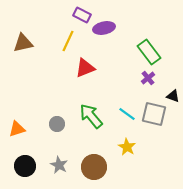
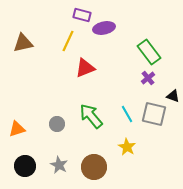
purple rectangle: rotated 12 degrees counterclockwise
cyan line: rotated 24 degrees clockwise
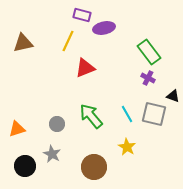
purple cross: rotated 24 degrees counterclockwise
gray star: moved 7 px left, 11 px up
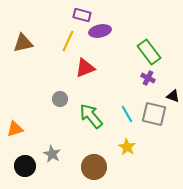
purple ellipse: moved 4 px left, 3 px down
gray circle: moved 3 px right, 25 px up
orange triangle: moved 2 px left
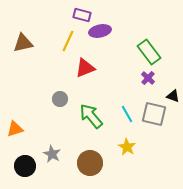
purple cross: rotated 16 degrees clockwise
brown circle: moved 4 px left, 4 px up
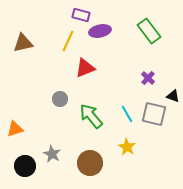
purple rectangle: moved 1 px left
green rectangle: moved 21 px up
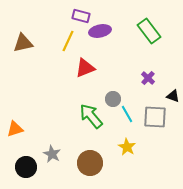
purple rectangle: moved 1 px down
gray circle: moved 53 px right
gray square: moved 1 px right, 3 px down; rotated 10 degrees counterclockwise
black circle: moved 1 px right, 1 px down
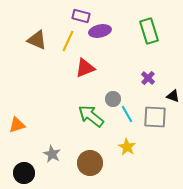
green rectangle: rotated 20 degrees clockwise
brown triangle: moved 14 px right, 3 px up; rotated 35 degrees clockwise
green arrow: rotated 12 degrees counterclockwise
orange triangle: moved 2 px right, 4 px up
black circle: moved 2 px left, 6 px down
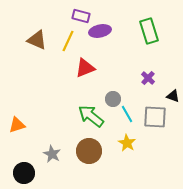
yellow star: moved 4 px up
brown circle: moved 1 px left, 12 px up
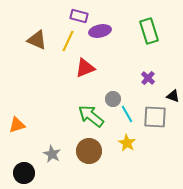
purple rectangle: moved 2 px left
